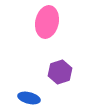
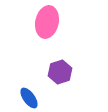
blue ellipse: rotated 40 degrees clockwise
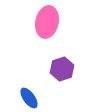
purple hexagon: moved 2 px right, 3 px up
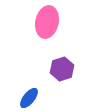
blue ellipse: rotated 75 degrees clockwise
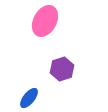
pink ellipse: moved 2 px left, 1 px up; rotated 16 degrees clockwise
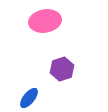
pink ellipse: rotated 52 degrees clockwise
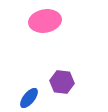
purple hexagon: moved 13 px down; rotated 25 degrees clockwise
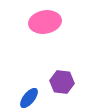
pink ellipse: moved 1 px down
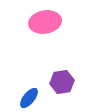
purple hexagon: rotated 15 degrees counterclockwise
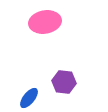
purple hexagon: moved 2 px right; rotated 15 degrees clockwise
